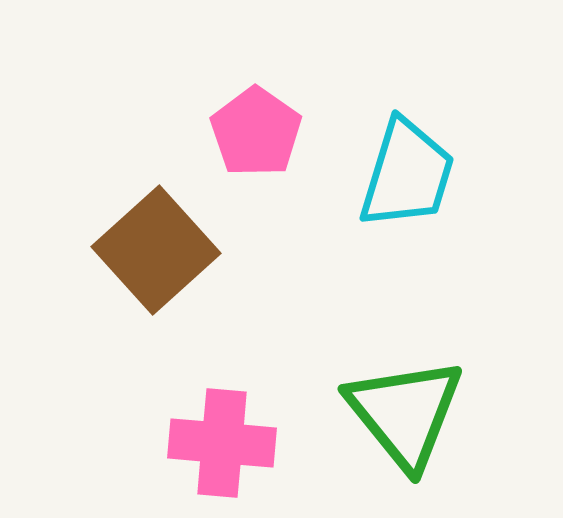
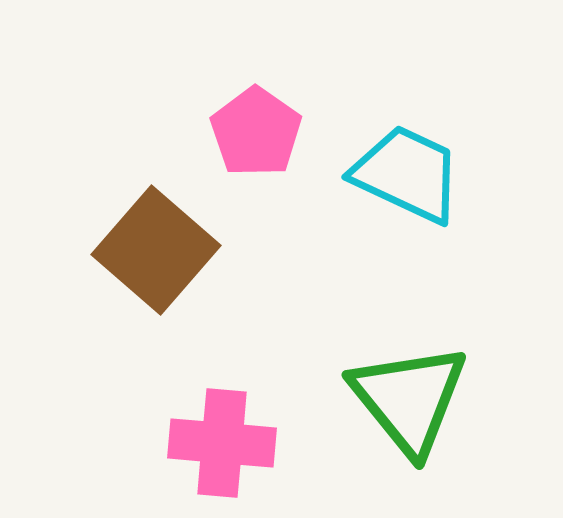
cyan trapezoid: rotated 82 degrees counterclockwise
brown square: rotated 7 degrees counterclockwise
green triangle: moved 4 px right, 14 px up
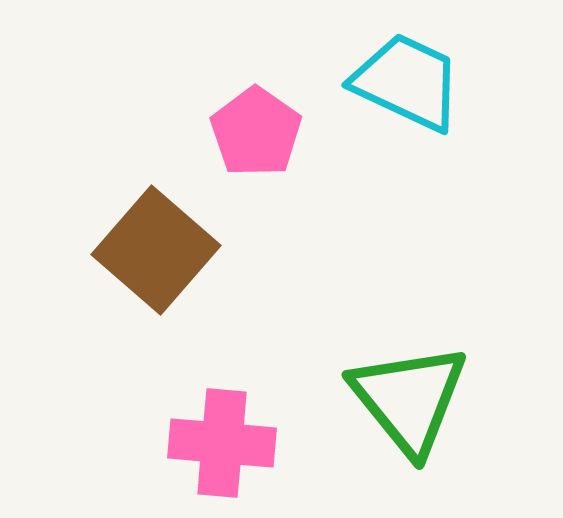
cyan trapezoid: moved 92 px up
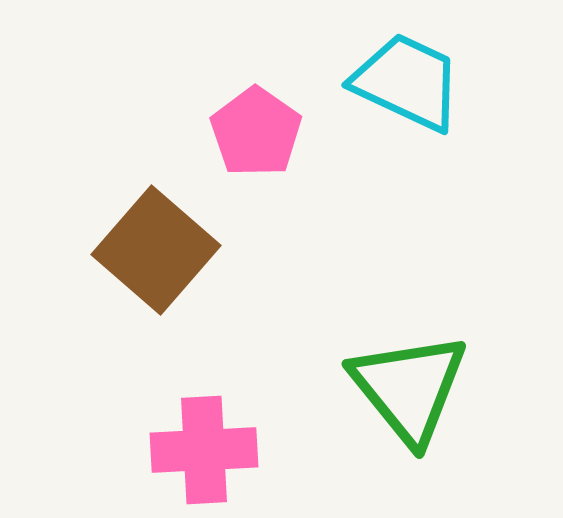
green triangle: moved 11 px up
pink cross: moved 18 px left, 7 px down; rotated 8 degrees counterclockwise
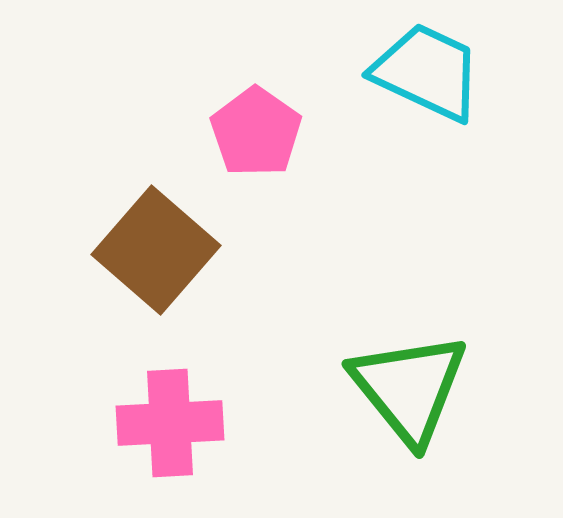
cyan trapezoid: moved 20 px right, 10 px up
pink cross: moved 34 px left, 27 px up
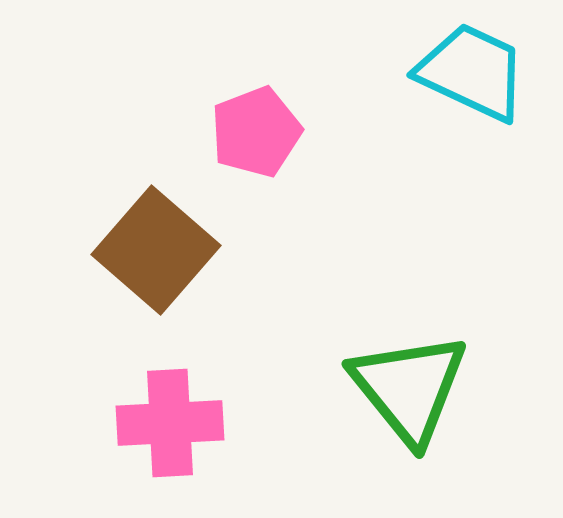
cyan trapezoid: moved 45 px right
pink pentagon: rotated 16 degrees clockwise
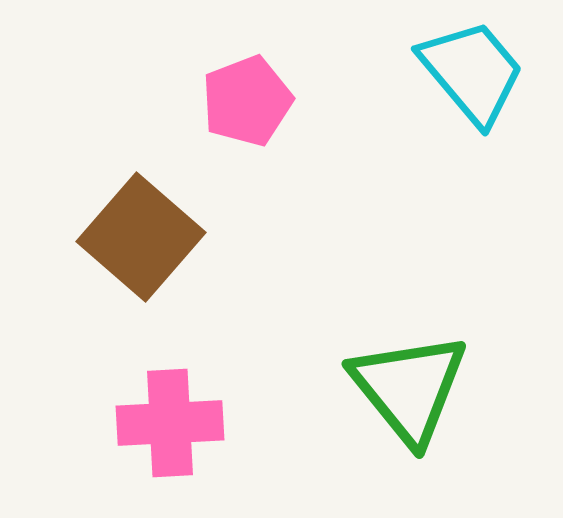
cyan trapezoid: rotated 25 degrees clockwise
pink pentagon: moved 9 px left, 31 px up
brown square: moved 15 px left, 13 px up
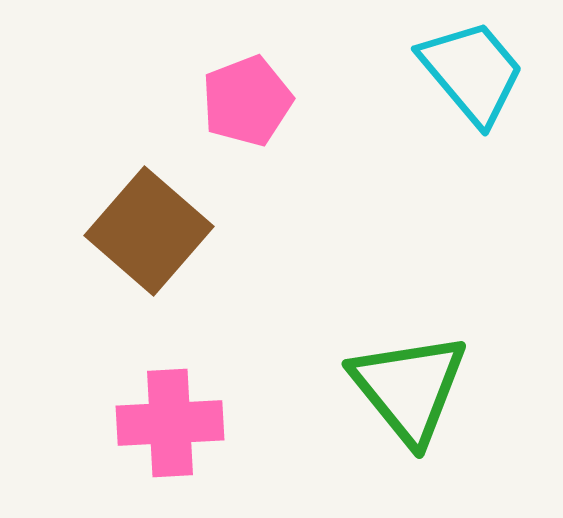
brown square: moved 8 px right, 6 px up
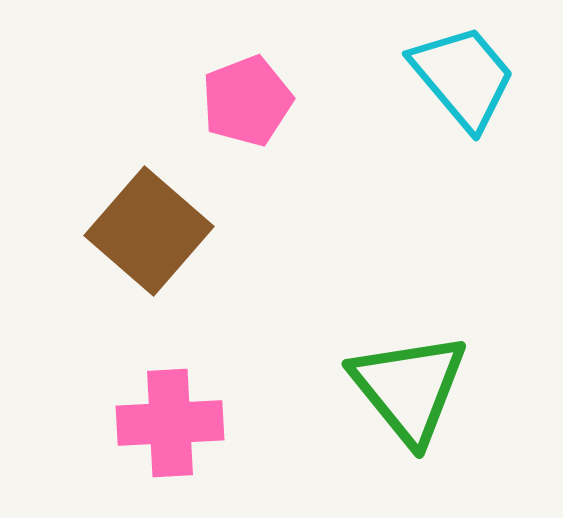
cyan trapezoid: moved 9 px left, 5 px down
